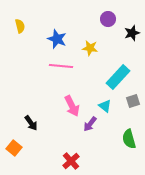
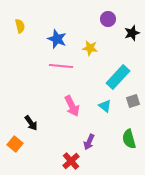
purple arrow: moved 1 px left, 18 px down; rotated 14 degrees counterclockwise
orange square: moved 1 px right, 4 px up
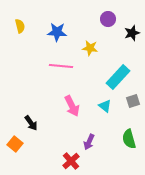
blue star: moved 7 px up; rotated 18 degrees counterclockwise
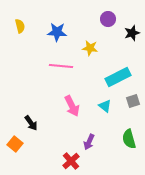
cyan rectangle: rotated 20 degrees clockwise
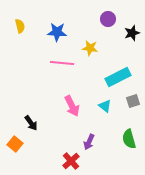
pink line: moved 1 px right, 3 px up
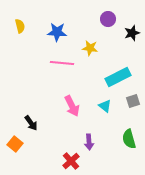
purple arrow: rotated 28 degrees counterclockwise
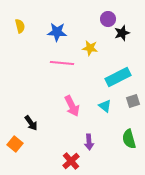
black star: moved 10 px left
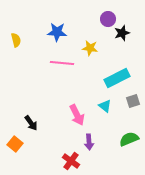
yellow semicircle: moved 4 px left, 14 px down
cyan rectangle: moved 1 px left, 1 px down
pink arrow: moved 5 px right, 9 px down
green semicircle: rotated 84 degrees clockwise
red cross: rotated 12 degrees counterclockwise
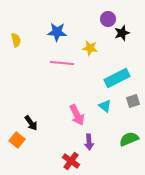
orange square: moved 2 px right, 4 px up
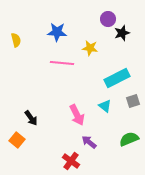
black arrow: moved 5 px up
purple arrow: rotated 133 degrees clockwise
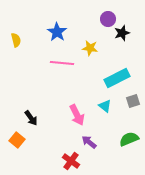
blue star: rotated 30 degrees clockwise
